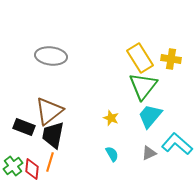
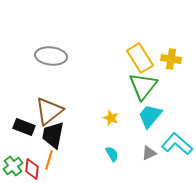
orange line: moved 1 px left, 2 px up
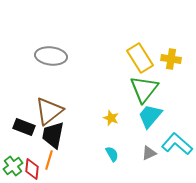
green triangle: moved 1 px right, 3 px down
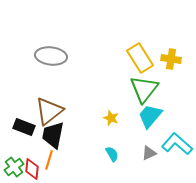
green cross: moved 1 px right, 1 px down
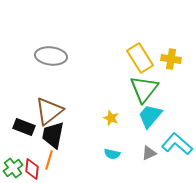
cyan semicircle: rotated 133 degrees clockwise
green cross: moved 1 px left, 1 px down
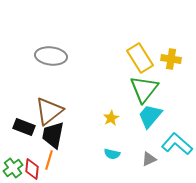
yellow star: rotated 21 degrees clockwise
gray triangle: moved 6 px down
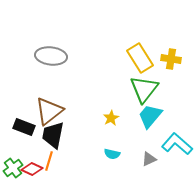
orange line: moved 1 px down
red diamond: rotated 70 degrees counterclockwise
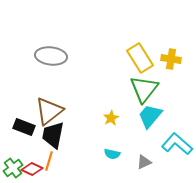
gray triangle: moved 5 px left, 3 px down
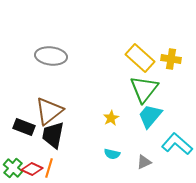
yellow rectangle: rotated 16 degrees counterclockwise
orange line: moved 7 px down
green cross: rotated 12 degrees counterclockwise
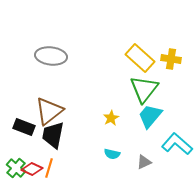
green cross: moved 3 px right
